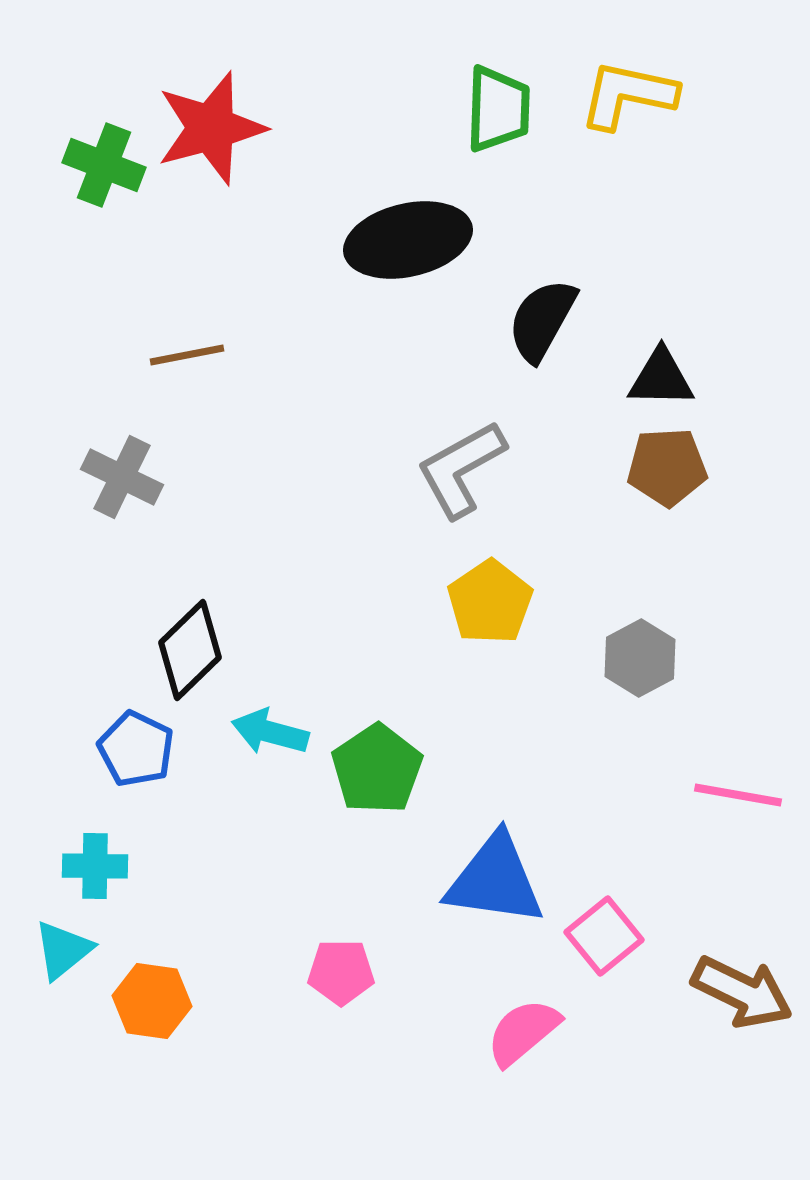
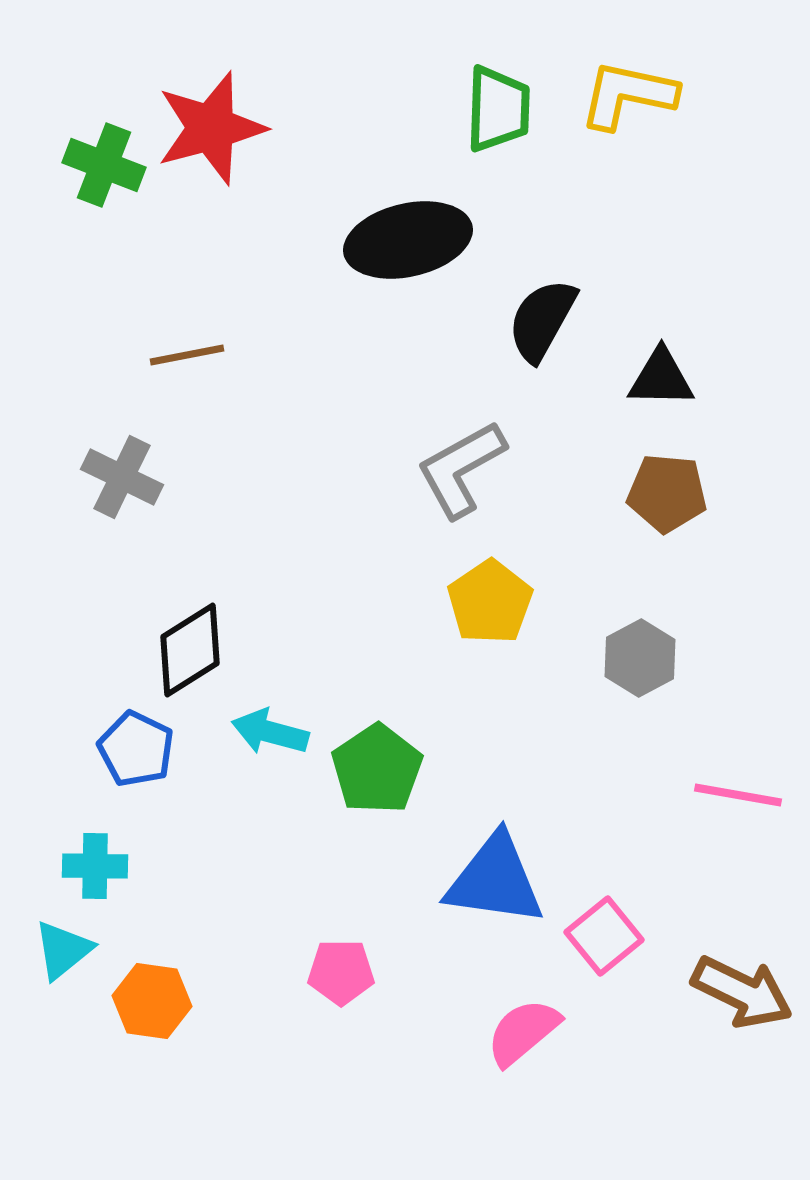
brown pentagon: moved 26 px down; rotated 8 degrees clockwise
black diamond: rotated 12 degrees clockwise
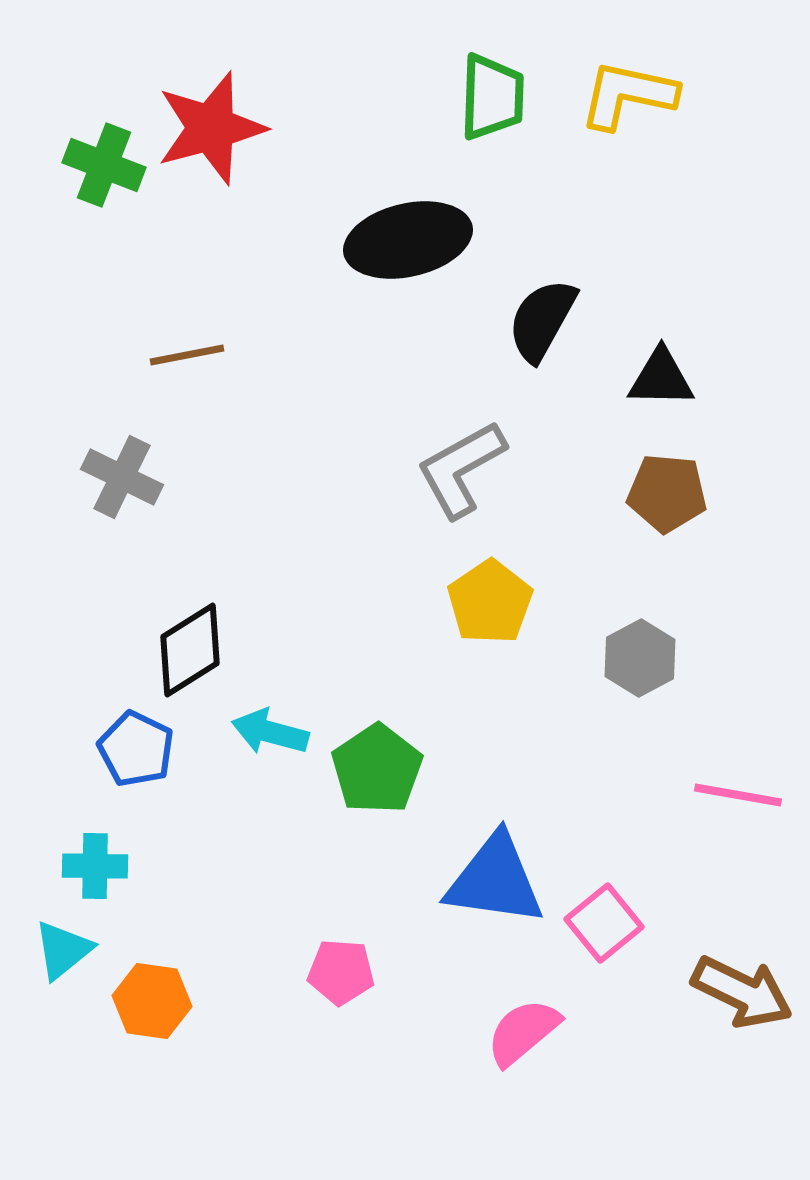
green trapezoid: moved 6 px left, 12 px up
pink square: moved 13 px up
pink pentagon: rotated 4 degrees clockwise
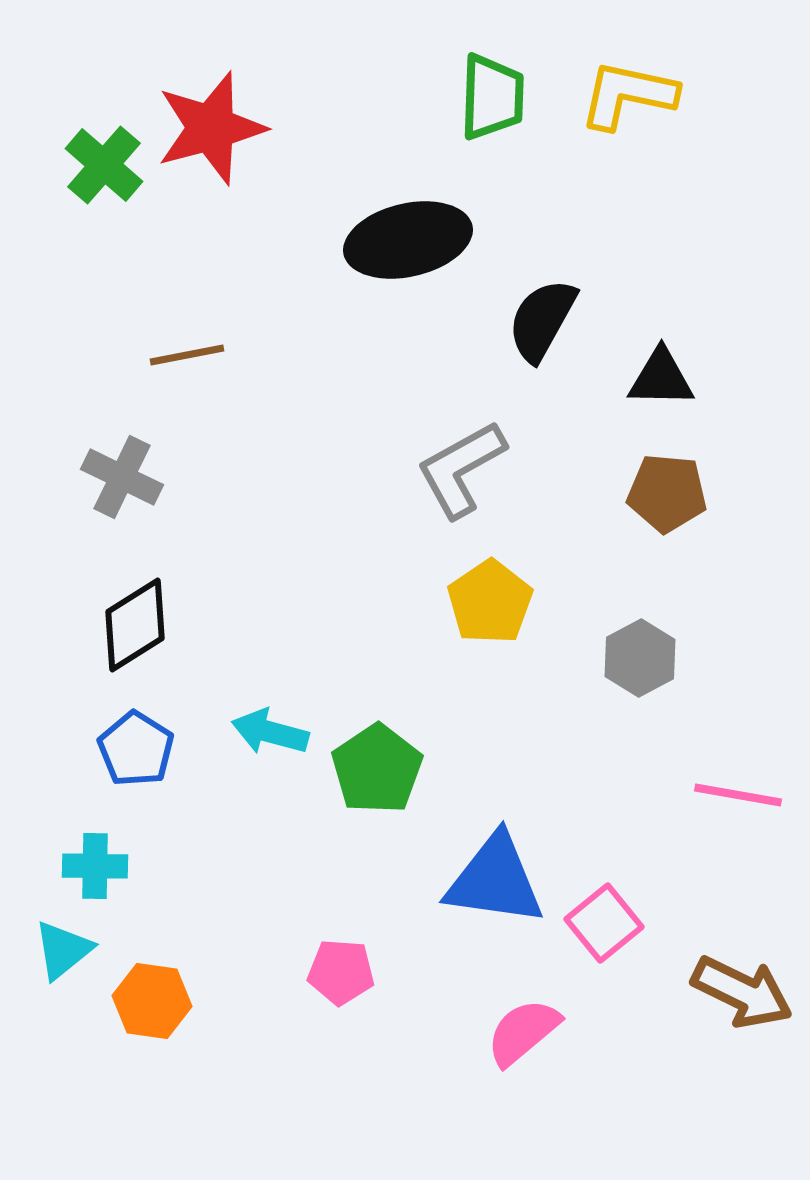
green cross: rotated 20 degrees clockwise
black diamond: moved 55 px left, 25 px up
blue pentagon: rotated 6 degrees clockwise
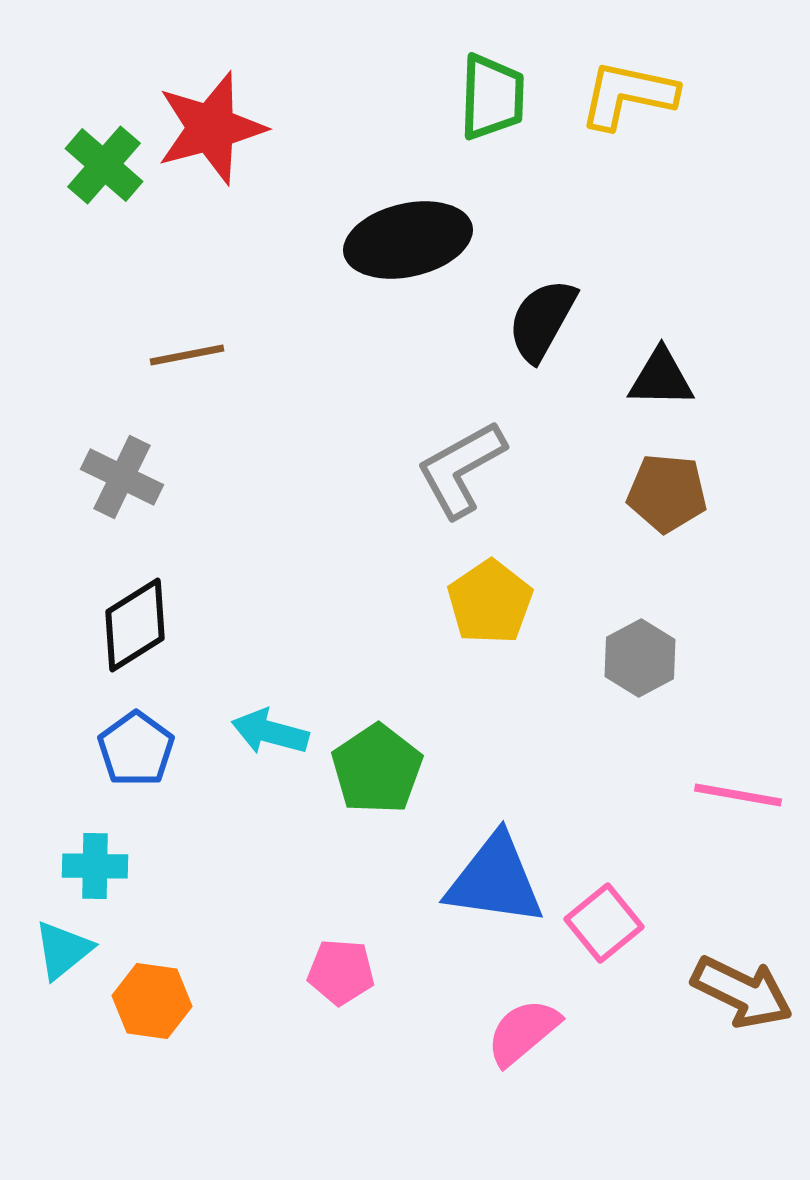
blue pentagon: rotated 4 degrees clockwise
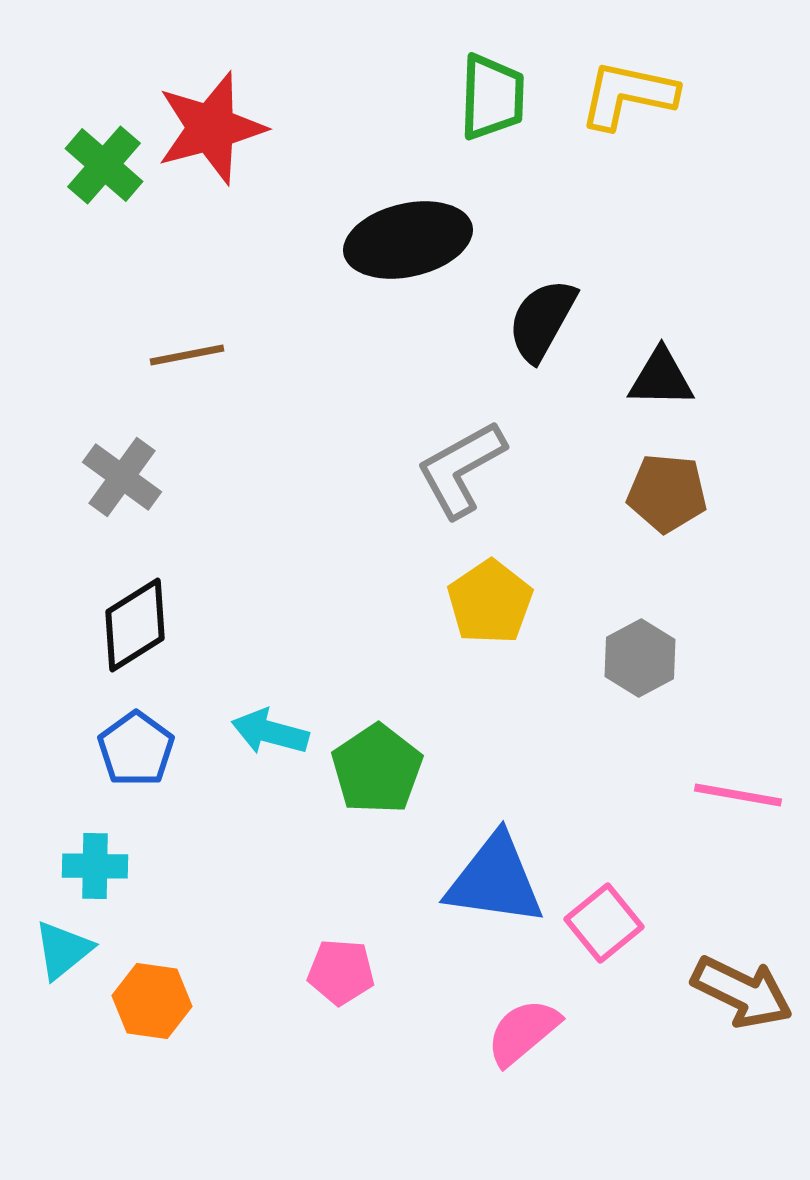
gray cross: rotated 10 degrees clockwise
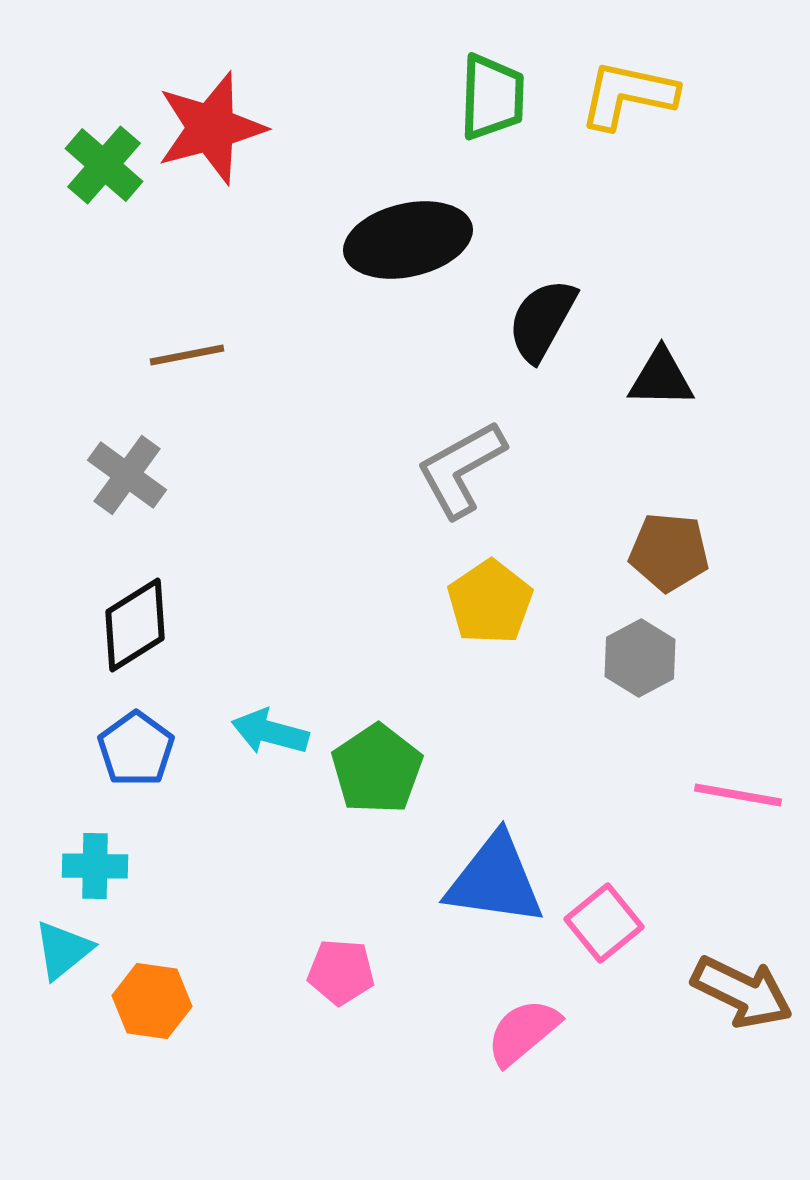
gray cross: moved 5 px right, 2 px up
brown pentagon: moved 2 px right, 59 px down
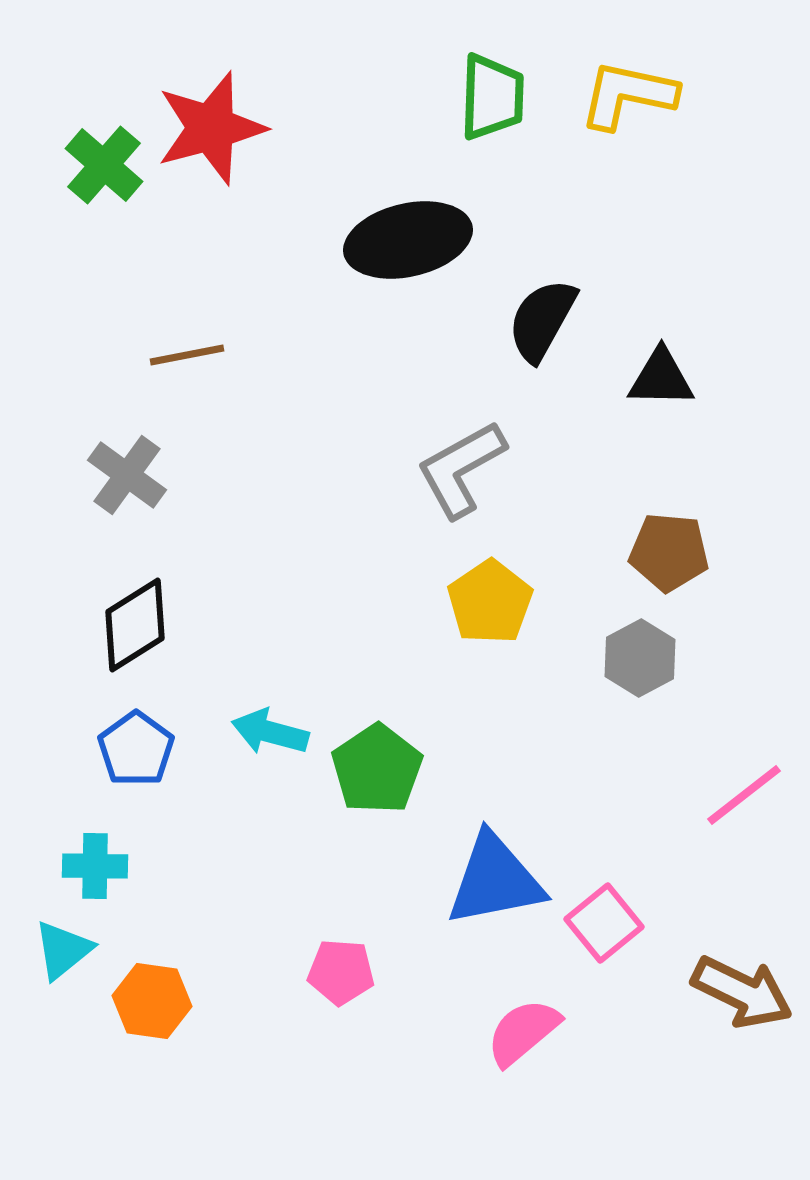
pink line: moved 6 px right; rotated 48 degrees counterclockwise
blue triangle: rotated 19 degrees counterclockwise
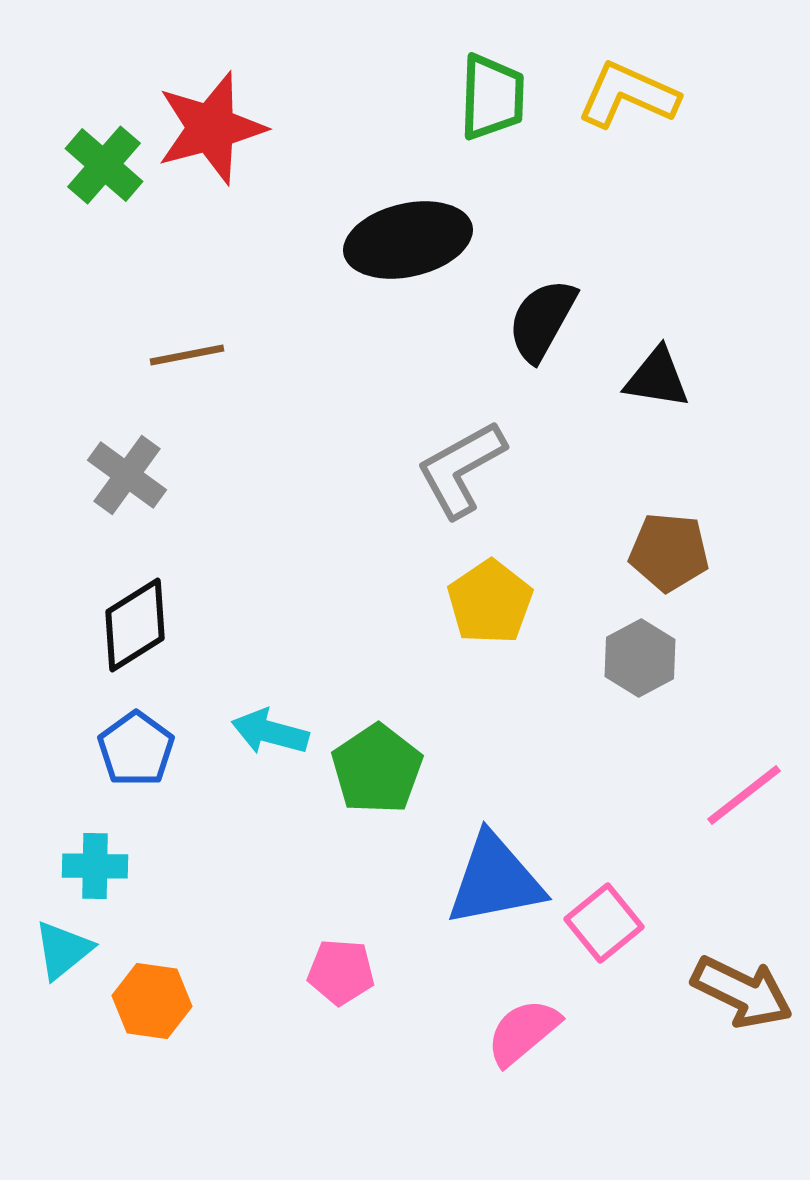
yellow L-shape: rotated 12 degrees clockwise
black triangle: moved 4 px left; rotated 8 degrees clockwise
